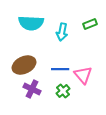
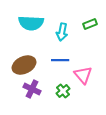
blue line: moved 9 px up
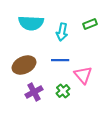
purple cross: moved 2 px right, 3 px down; rotated 36 degrees clockwise
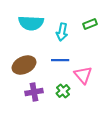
purple cross: rotated 18 degrees clockwise
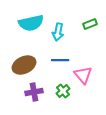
cyan semicircle: rotated 15 degrees counterclockwise
cyan arrow: moved 4 px left
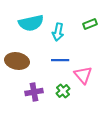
brown ellipse: moved 7 px left, 4 px up; rotated 35 degrees clockwise
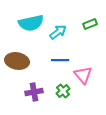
cyan arrow: rotated 138 degrees counterclockwise
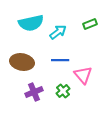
brown ellipse: moved 5 px right, 1 px down
purple cross: rotated 12 degrees counterclockwise
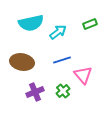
blue line: moved 2 px right; rotated 18 degrees counterclockwise
purple cross: moved 1 px right
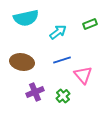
cyan semicircle: moved 5 px left, 5 px up
green cross: moved 5 px down
